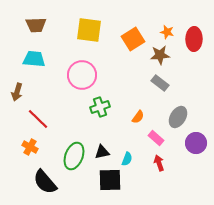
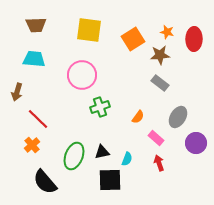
orange cross: moved 2 px right, 2 px up; rotated 21 degrees clockwise
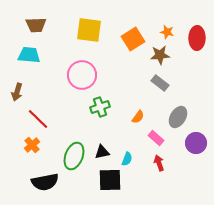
red ellipse: moved 3 px right, 1 px up
cyan trapezoid: moved 5 px left, 4 px up
black semicircle: rotated 60 degrees counterclockwise
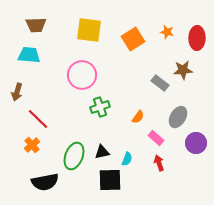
brown star: moved 23 px right, 15 px down
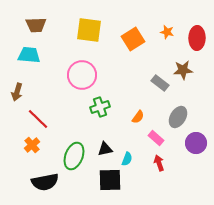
black triangle: moved 3 px right, 3 px up
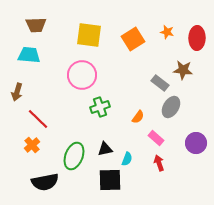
yellow square: moved 5 px down
brown star: rotated 12 degrees clockwise
gray ellipse: moved 7 px left, 10 px up
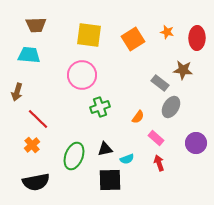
cyan semicircle: rotated 48 degrees clockwise
black semicircle: moved 9 px left
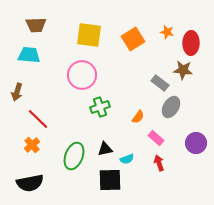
red ellipse: moved 6 px left, 5 px down
black semicircle: moved 6 px left, 1 px down
